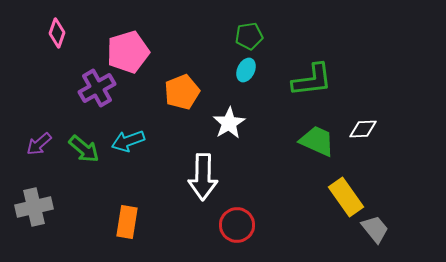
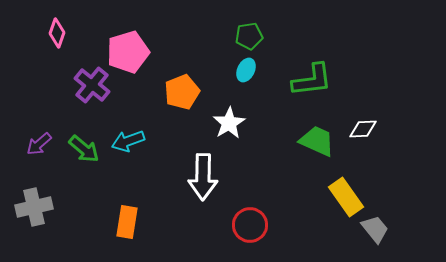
purple cross: moved 5 px left, 3 px up; rotated 21 degrees counterclockwise
red circle: moved 13 px right
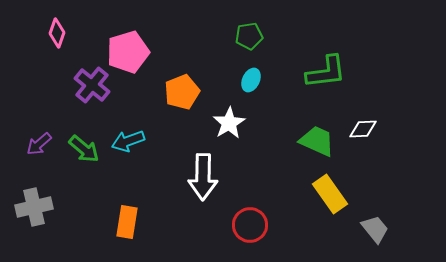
cyan ellipse: moved 5 px right, 10 px down
green L-shape: moved 14 px right, 8 px up
yellow rectangle: moved 16 px left, 3 px up
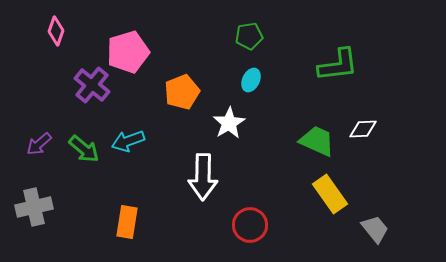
pink diamond: moved 1 px left, 2 px up
green L-shape: moved 12 px right, 7 px up
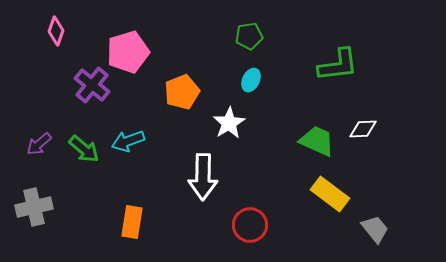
yellow rectangle: rotated 18 degrees counterclockwise
orange rectangle: moved 5 px right
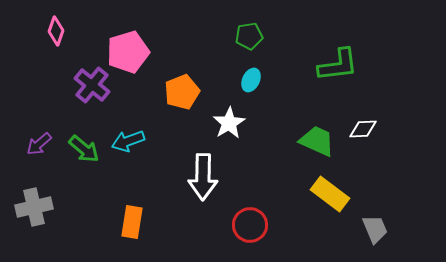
gray trapezoid: rotated 16 degrees clockwise
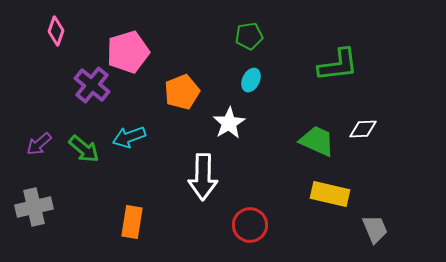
cyan arrow: moved 1 px right, 4 px up
yellow rectangle: rotated 24 degrees counterclockwise
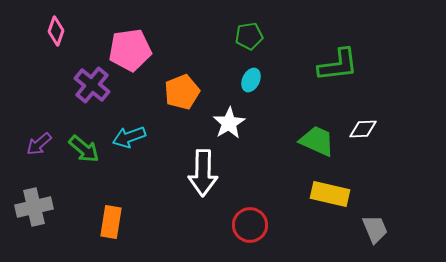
pink pentagon: moved 2 px right, 2 px up; rotated 9 degrees clockwise
white arrow: moved 4 px up
orange rectangle: moved 21 px left
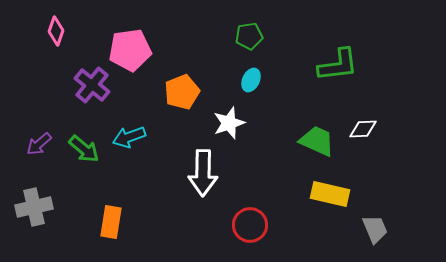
white star: rotated 12 degrees clockwise
